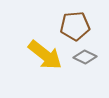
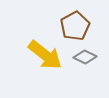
brown pentagon: rotated 24 degrees counterclockwise
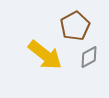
gray diamond: moved 4 px right; rotated 55 degrees counterclockwise
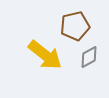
brown pentagon: rotated 16 degrees clockwise
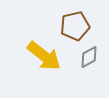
yellow arrow: moved 1 px left, 1 px down
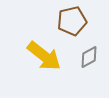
brown pentagon: moved 3 px left, 5 px up
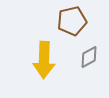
yellow arrow: moved 4 px down; rotated 54 degrees clockwise
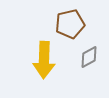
brown pentagon: moved 2 px left, 3 px down
